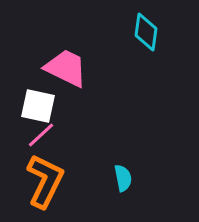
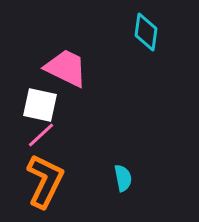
white square: moved 2 px right, 1 px up
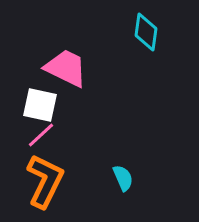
cyan semicircle: rotated 12 degrees counterclockwise
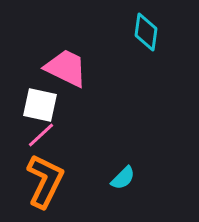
cyan semicircle: rotated 68 degrees clockwise
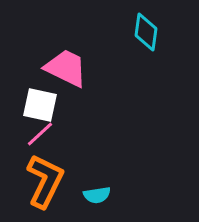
pink line: moved 1 px left, 1 px up
cyan semicircle: moved 26 px left, 17 px down; rotated 36 degrees clockwise
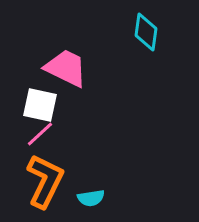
cyan semicircle: moved 6 px left, 3 px down
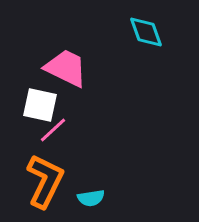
cyan diamond: rotated 27 degrees counterclockwise
pink line: moved 13 px right, 4 px up
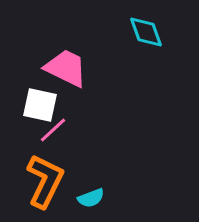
cyan semicircle: rotated 12 degrees counterclockwise
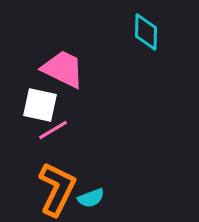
cyan diamond: rotated 21 degrees clockwise
pink trapezoid: moved 3 px left, 1 px down
pink line: rotated 12 degrees clockwise
orange L-shape: moved 12 px right, 8 px down
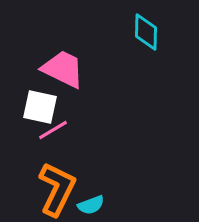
white square: moved 2 px down
cyan semicircle: moved 7 px down
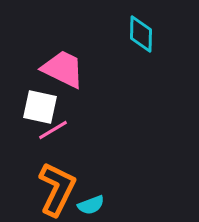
cyan diamond: moved 5 px left, 2 px down
